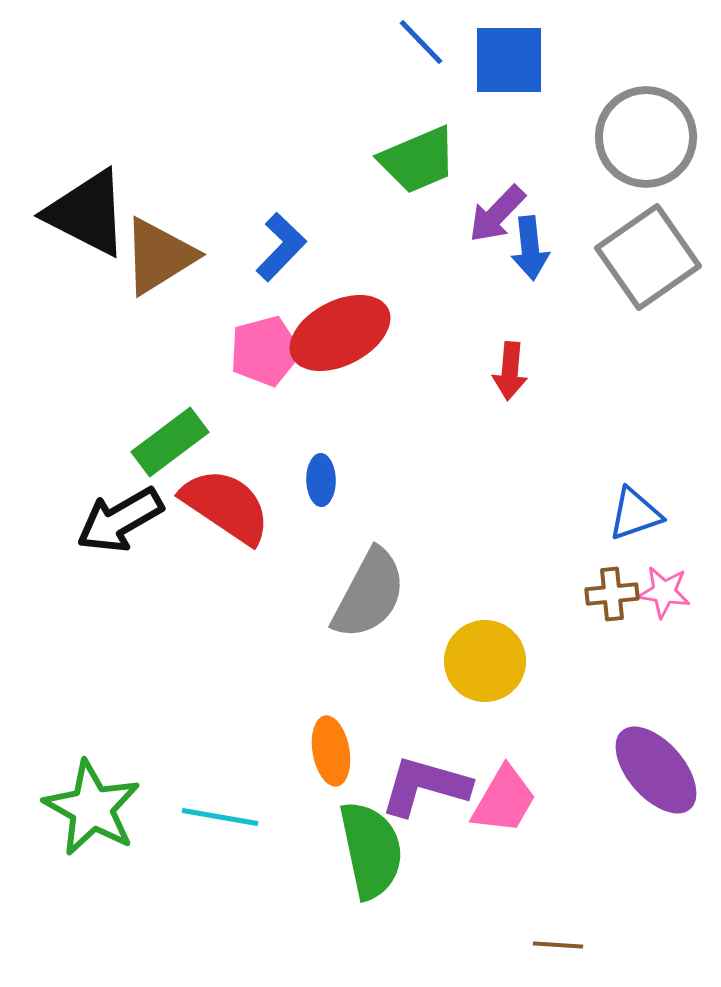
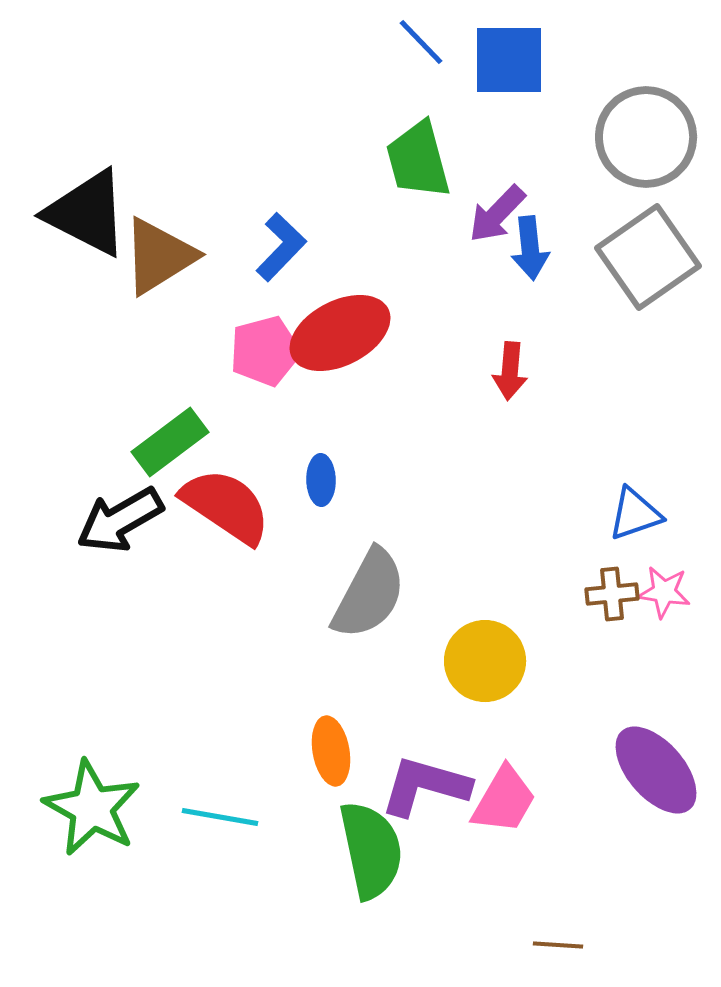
green trapezoid: rotated 98 degrees clockwise
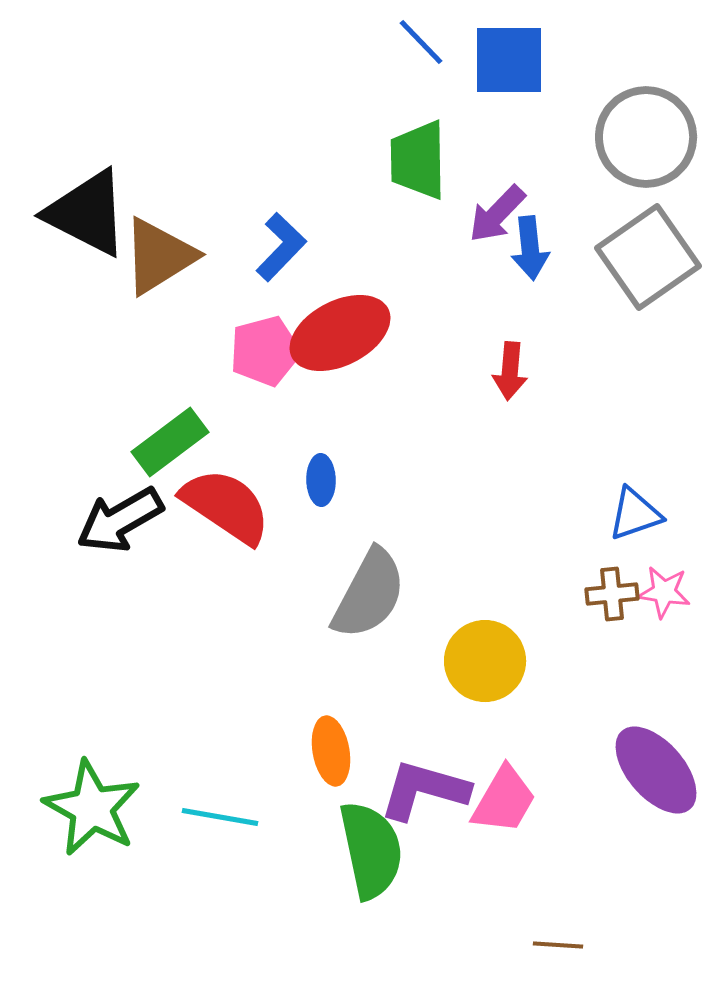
green trapezoid: rotated 14 degrees clockwise
purple L-shape: moved 1 px left, 4 px down
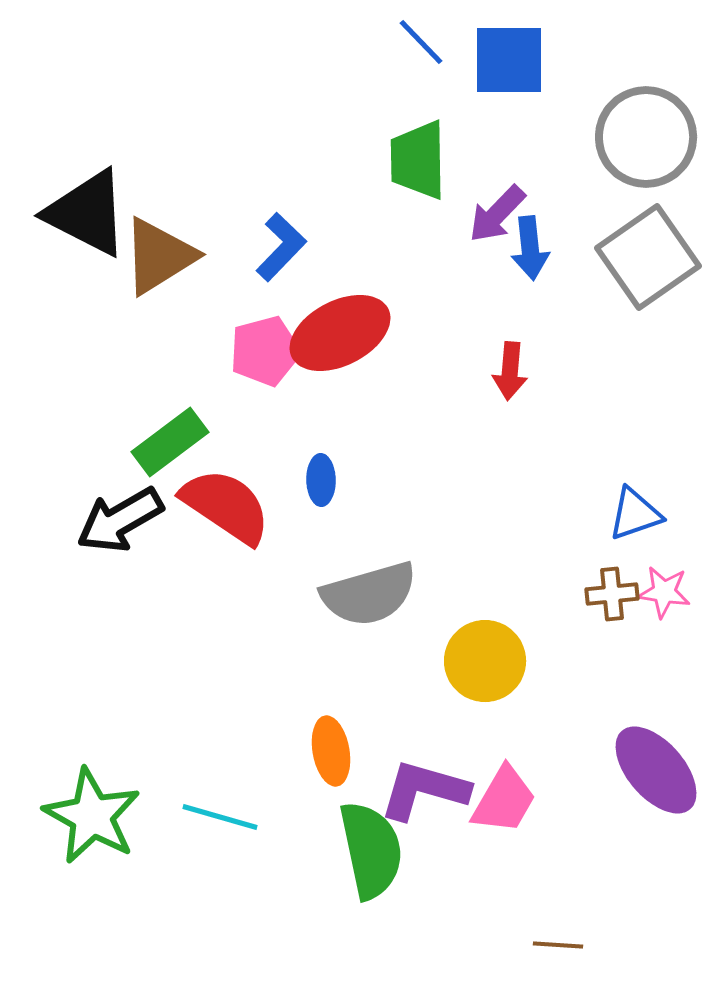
gray semicircle: rotated 46 degrees clockwise
green star: moved 8 px down
cyan line: rotated 6 degrees clockwise
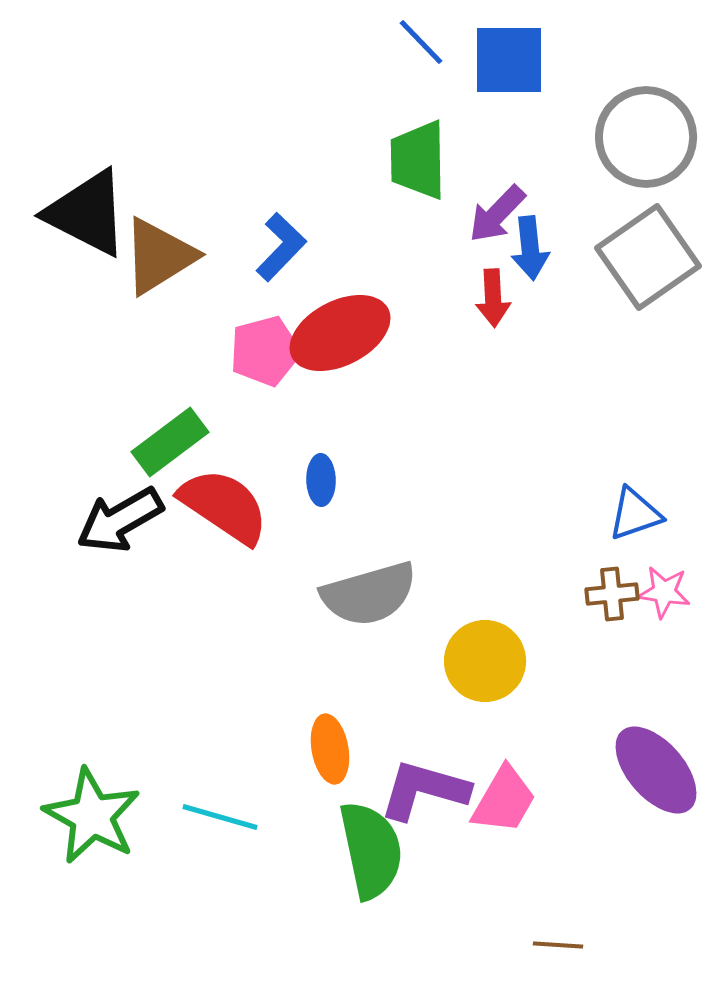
red arrow: moved 17 px left, 73 px up; rotated 8 degrees counterclockwise
red semicircle: moved 2 px left
orange ellipse: moved 1 px left, 2 px up
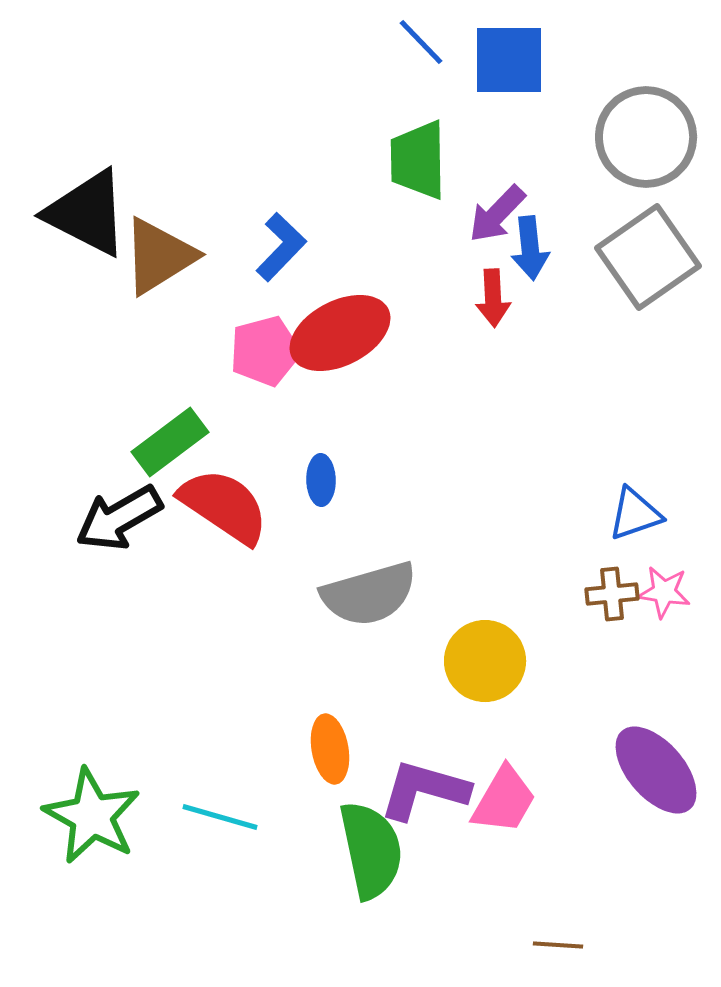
black arrow: moved 1 px left, 2 px up
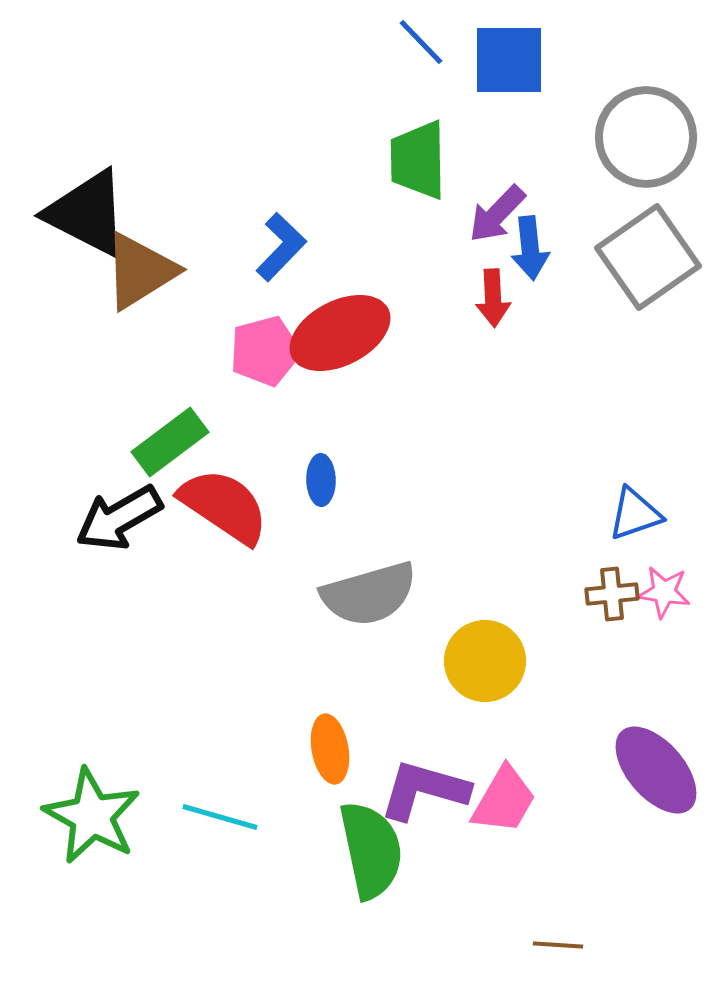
brown triangle: moved 19 px left, 15 px down
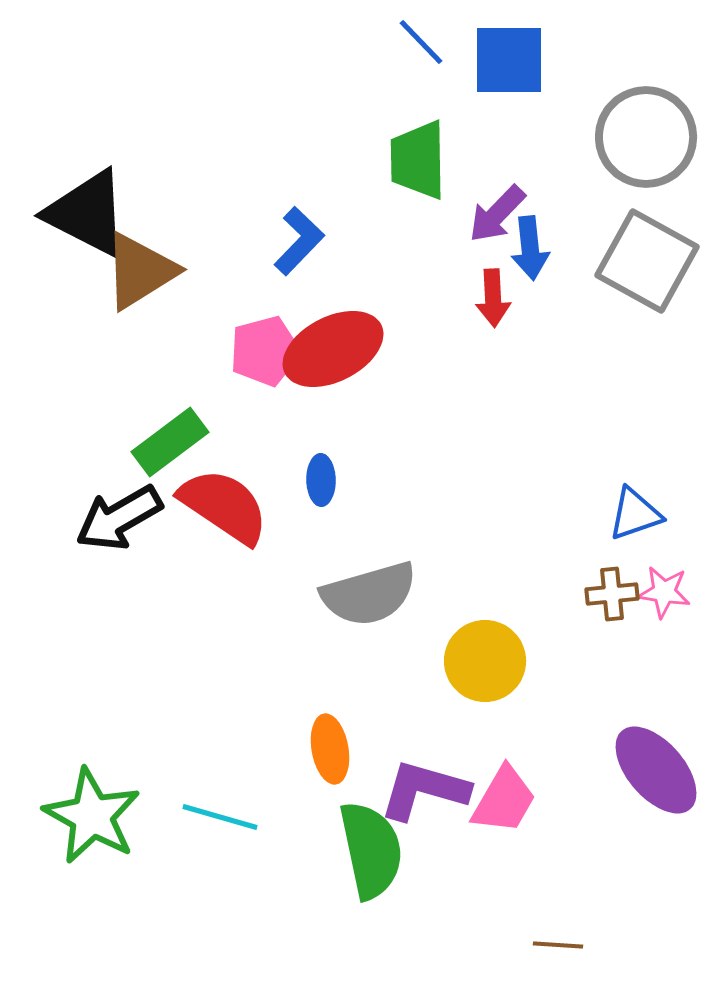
blue L-shape: moved 18 px right, 6 px up
gray square: moved 1 px left, 4 px down; rotated 26 degrees counterclockwise
red ellipse: moved 7 px left, 16 px down
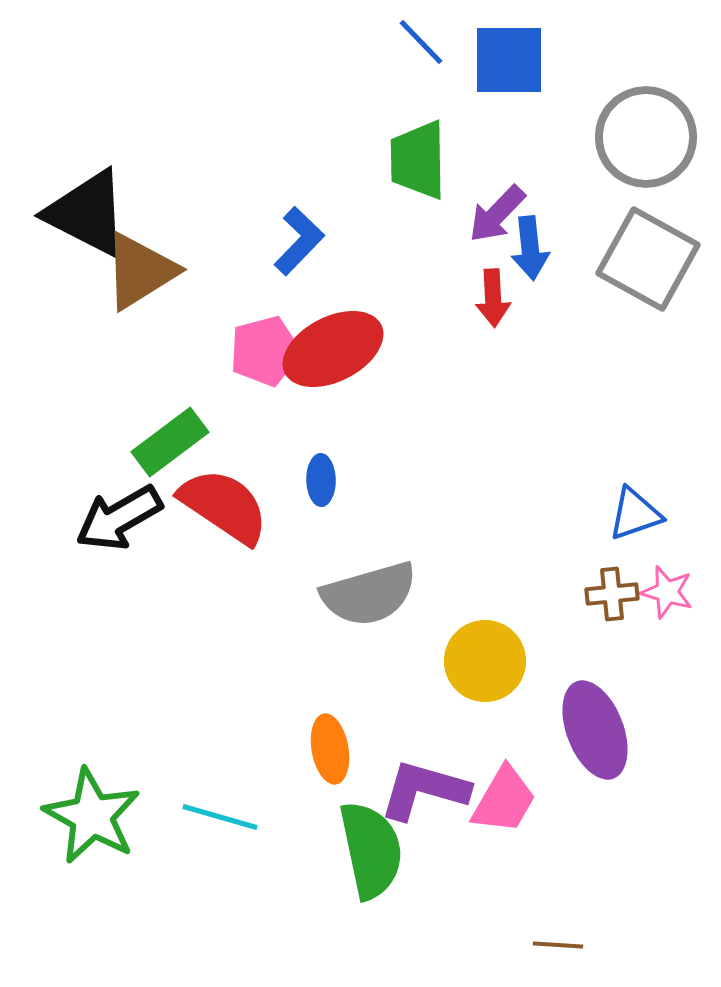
gray square: moved 1 px right, 2 px up
pink star: moved 3 px right; rotated 8 degrees clockwise
purple ellipse: moved 61 px left, 40 px up; rotated 20 degrees clockwise
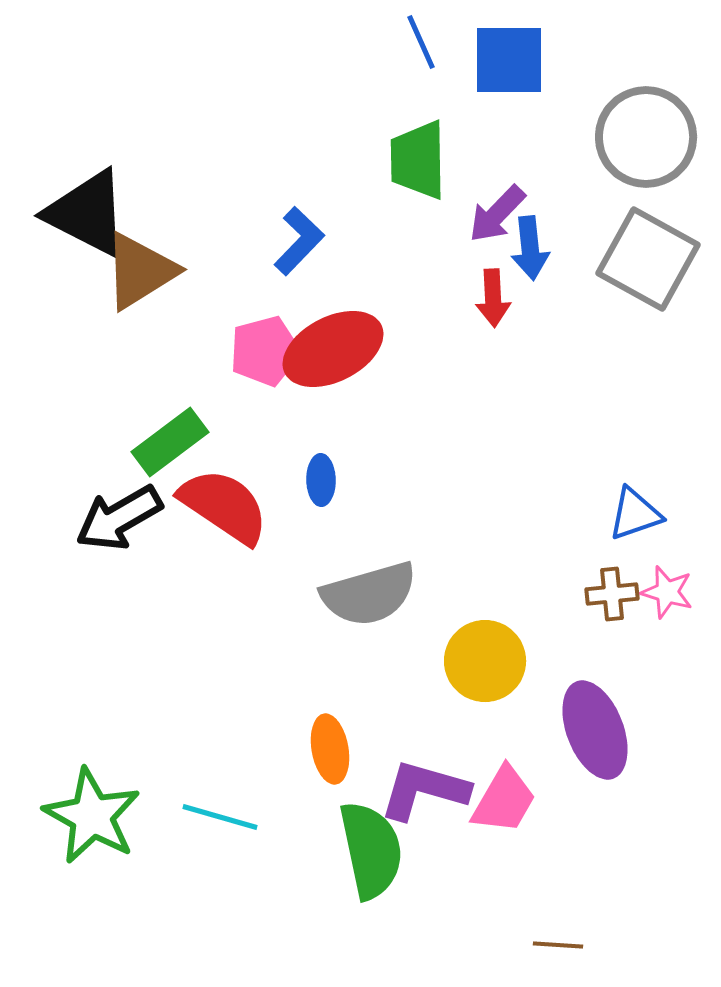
blue line: rotated 20 degrees clockwise
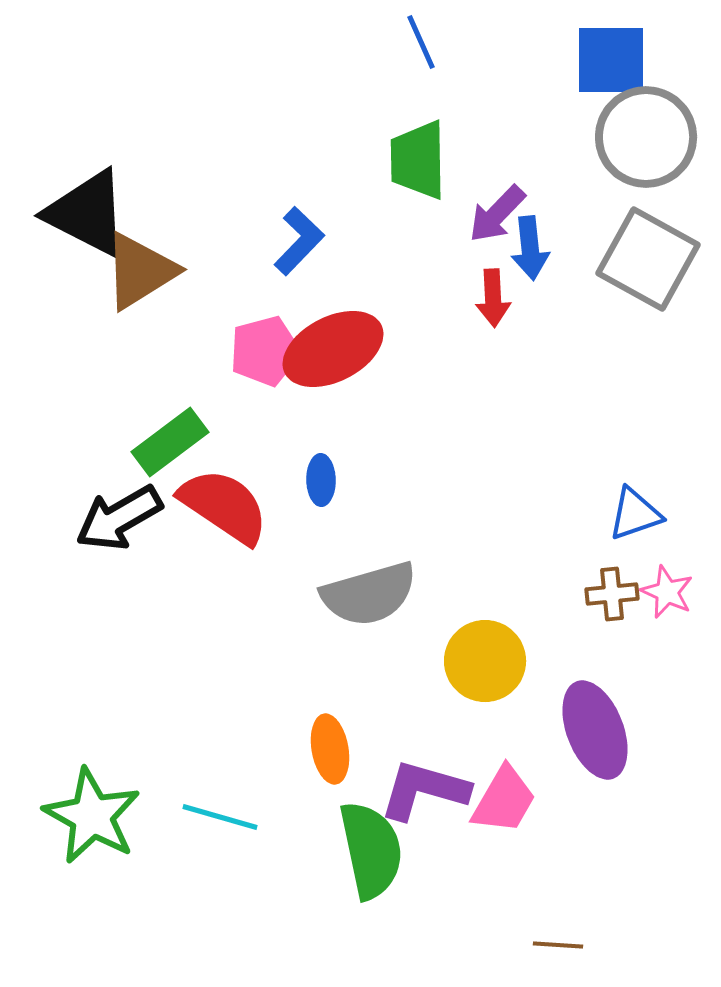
blue square: moved 102 px right
pink star: rotated 8 degrees clockwise
